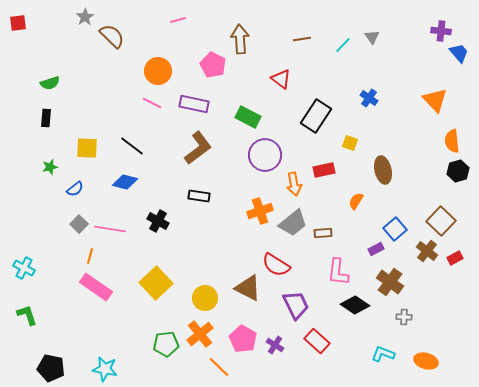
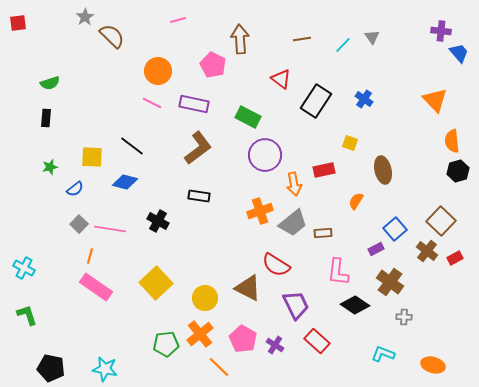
blue cross at (369, 98): moved 5 px left, 1 px down
black rectangle at (316, 116): moved 15 px up
yellow square at (87, 148): moved 5 px right, 9 px down
orange ellipse at (426, 361): moved 7 px right, 4 px down
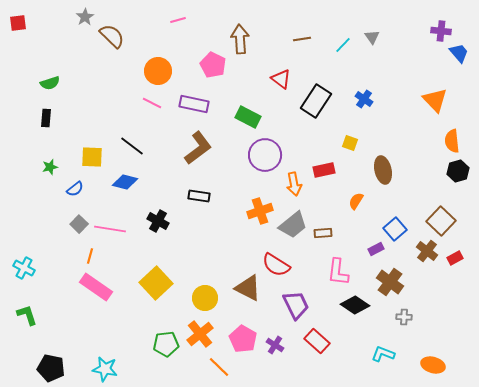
gray trapezoid at (293, 223): moved 2 px down
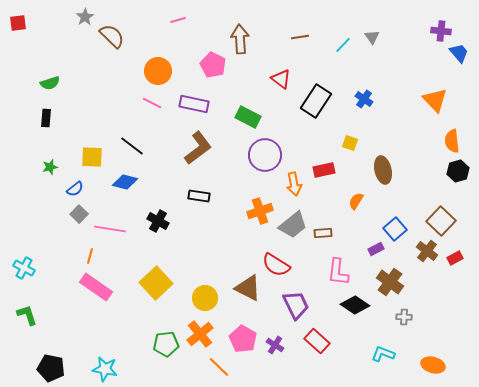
brown line at (302, 39): moved 2 px left, 2 px up
gray square at (79, 224): moved 10 px up
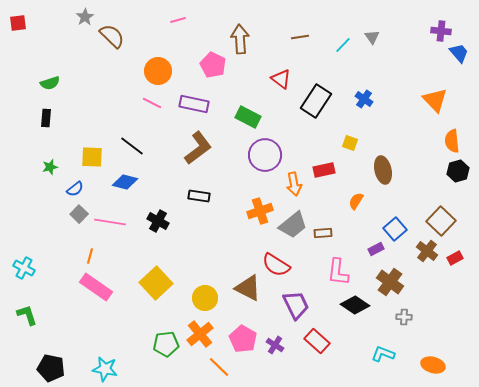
pink line at (110, 229): moved 7 px up
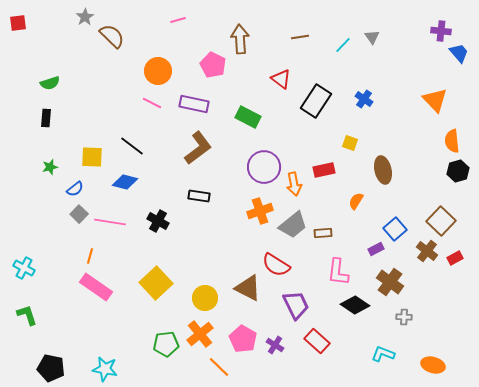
purple circle at (265, 155): moved 1 px left, 12 px down
